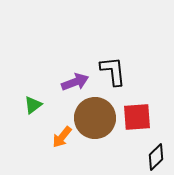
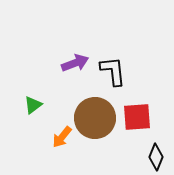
purple arrow: moved 19 px up
black diamond: rotated 24 degrees counterclockwise
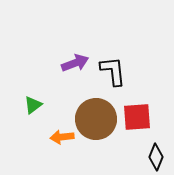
brown circle: moved 1 px right, 1 px down
orange arrow: rotated 45 degrees clockwise
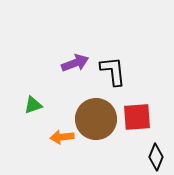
green triangle: rotated 18 degrees clockwise
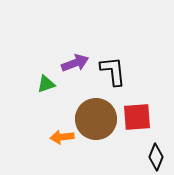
green triangle: moved 13 px right, 21 px up
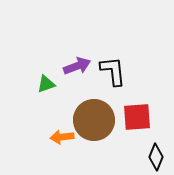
purple arrow: moved 2 px right, 3 px down
brown circle: moved 2 px left, 1 px down
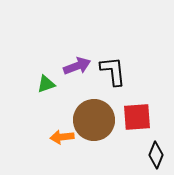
black diamond: moved 2 px up
